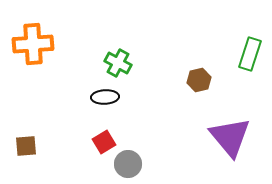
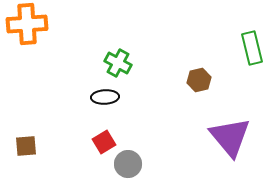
orange cross: moved 6 px left, 20 px up
green rectangle: moved 2 px right, 6 px up; rotated 32 degrees counterclockwise
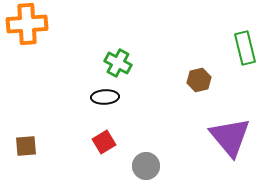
green rectangle: moved 7 px left
gray circle: moved 18 px right, 2 px down
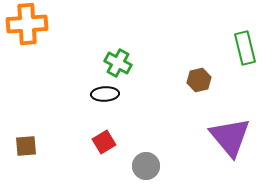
black ellipse: moved 3 px up
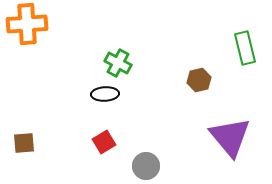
brown square: moved 2 px left, 3 px up
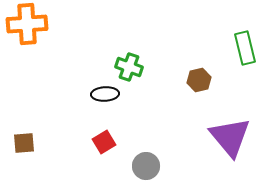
green cross: moved 11 px right, 4 px down; rotated 8 degrees counterclockwise
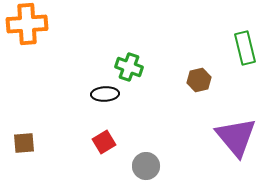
purple triangle: moved 6 px right
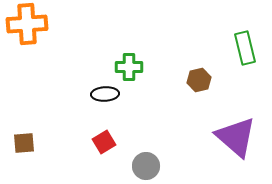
green cross: rotated 20 degrees counterclockwise
purple triangle: rotated 9 degrees counterclockwise
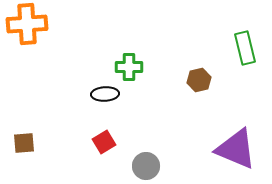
purple triangle: moved 12 px down; rotated 18 degrees counterclockwise
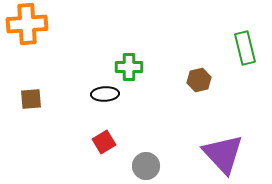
brown square: moved 7 px right, 44 px up
purple triangle: moved 13 px left, 5 px down; rotated 24 degrees clockwise
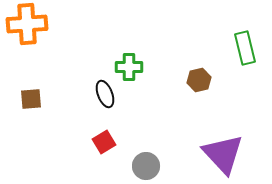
black ellipse: rotated 72 degrees clockwise
